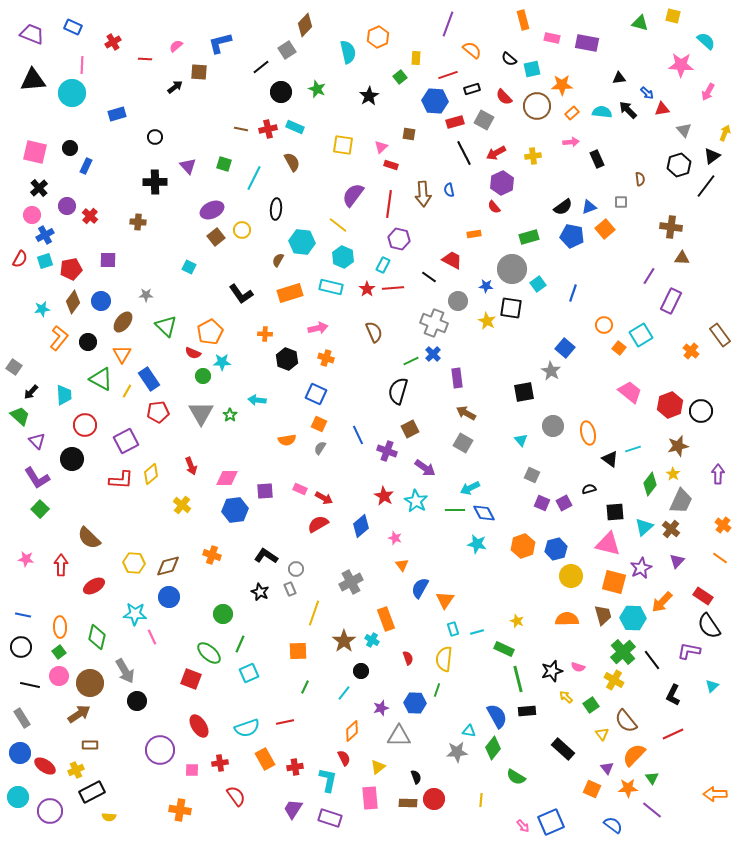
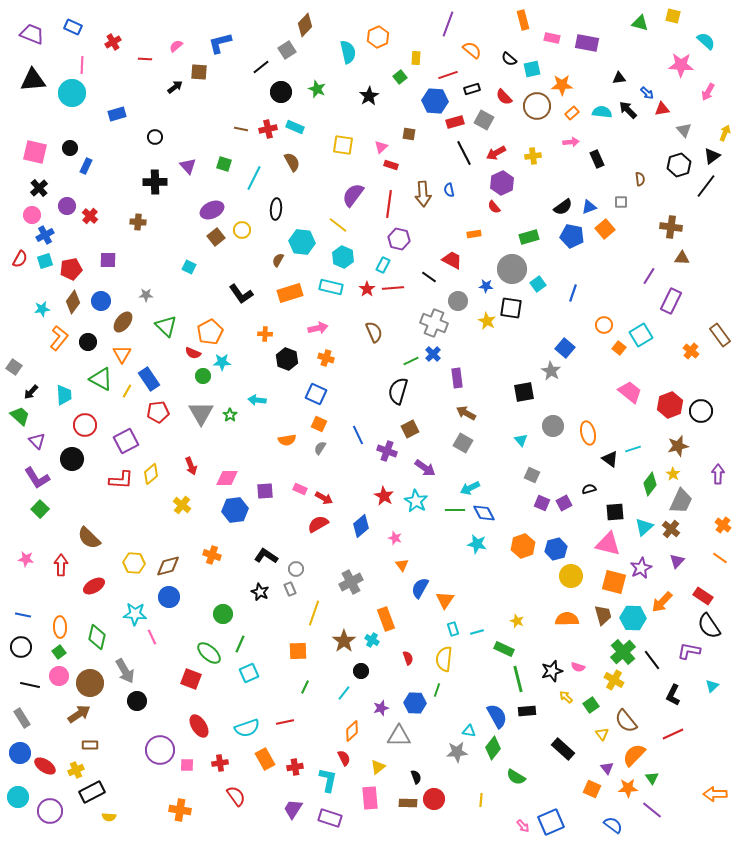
pink square at (192, 770): moved 5 px left, 5 px up
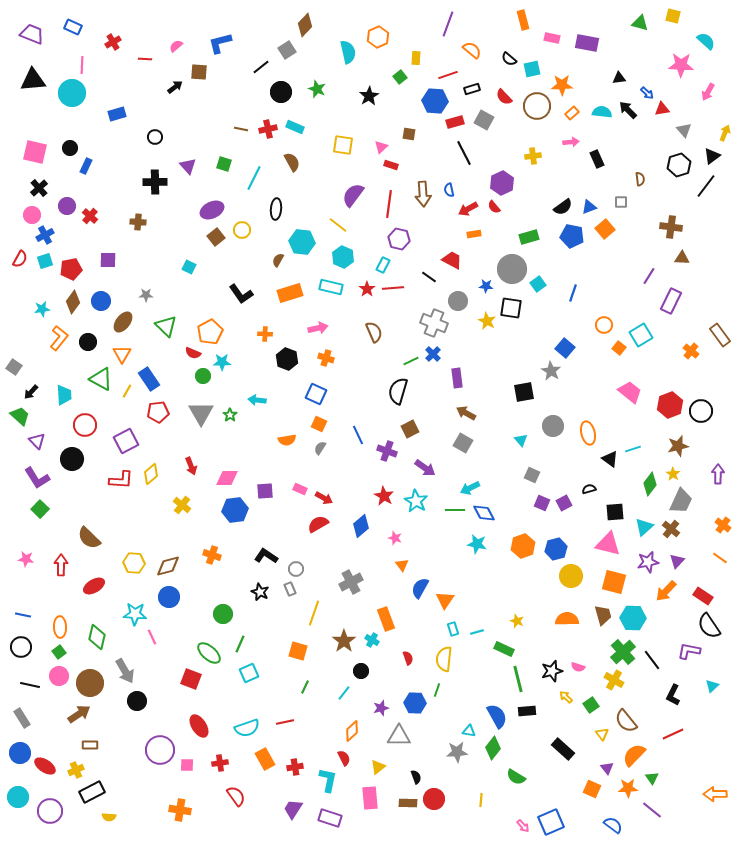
red arrow at (496, 153): moved 28 px left, 56 px down
purple star at (641, 568): moved 7 px right, 6 px up; rotated 15 degrees clockwise
orange arrow at (662, 602): moved 4 px right, 11 px up
orange square at (298, 651): rotated 18 degrees clockwise
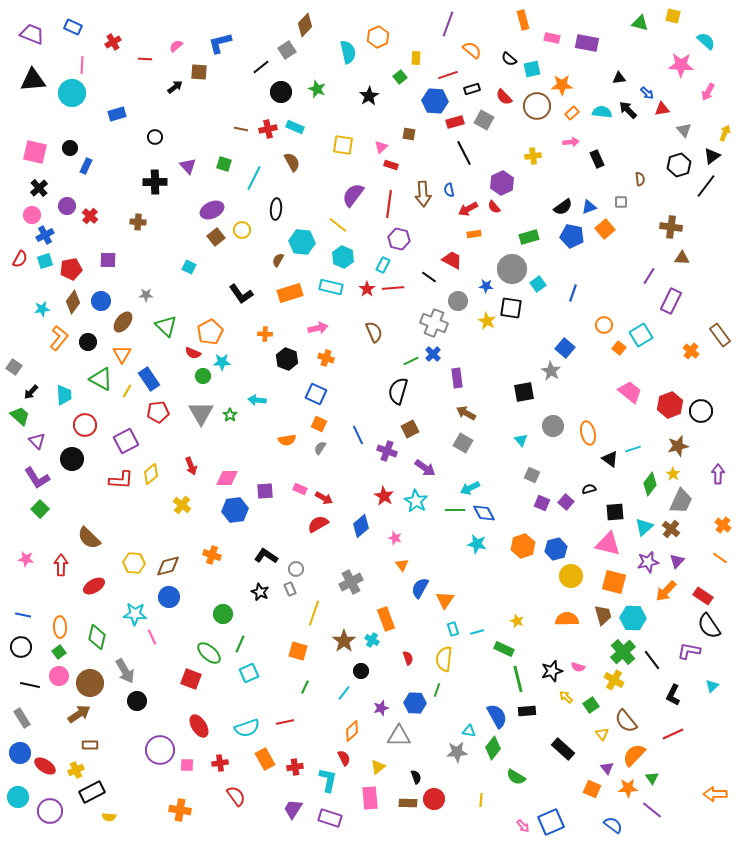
purple square at (564, 503): moved 2 px right, 1 px up; rotated 21 degrees counterclockwise
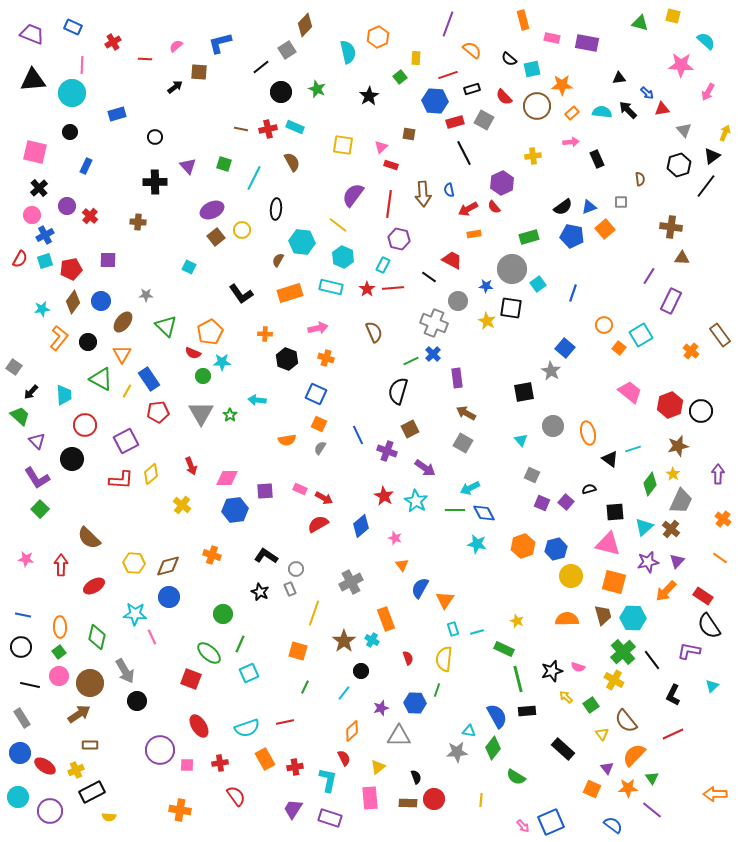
black circle at (70, 148): moved 16 px up
orange cross at (723, 525): moved 6 px up
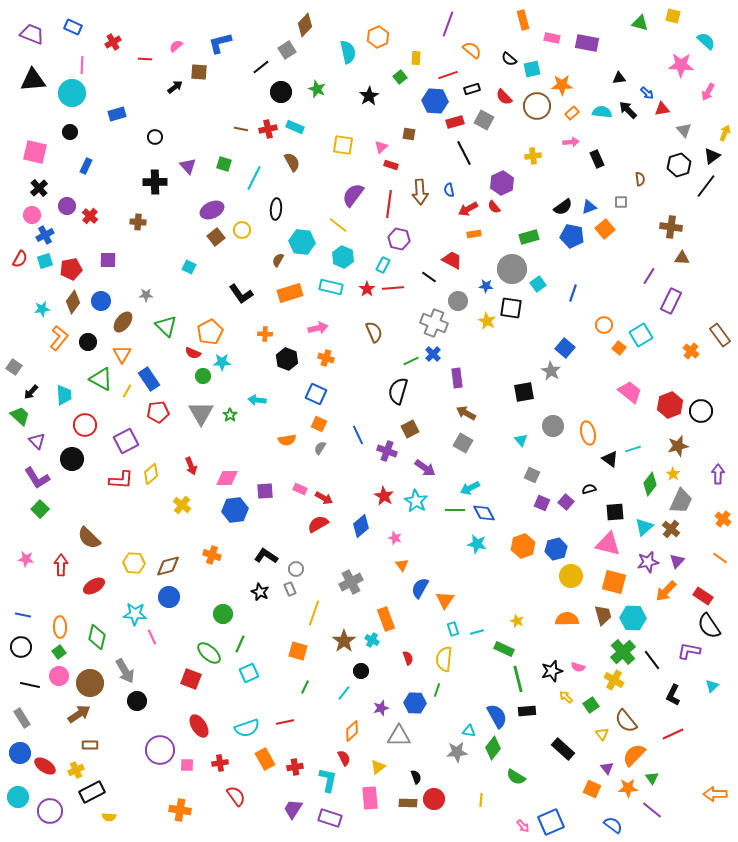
brown arrow at (423, 194): moved 3 px left, 2 px up
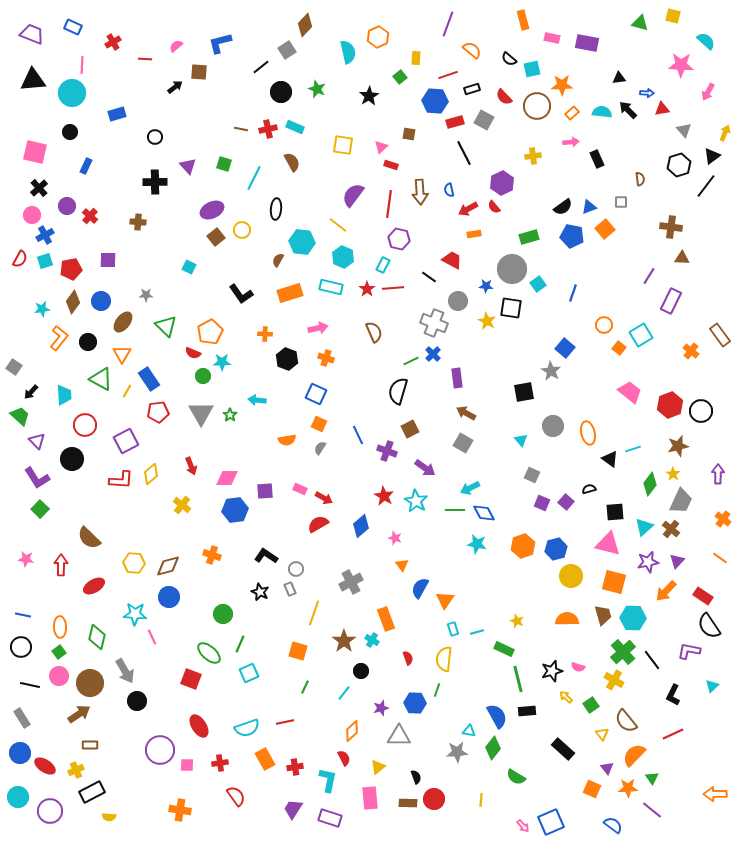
blue arrow at (647, 93): rotated 40 degrees counterclockwise
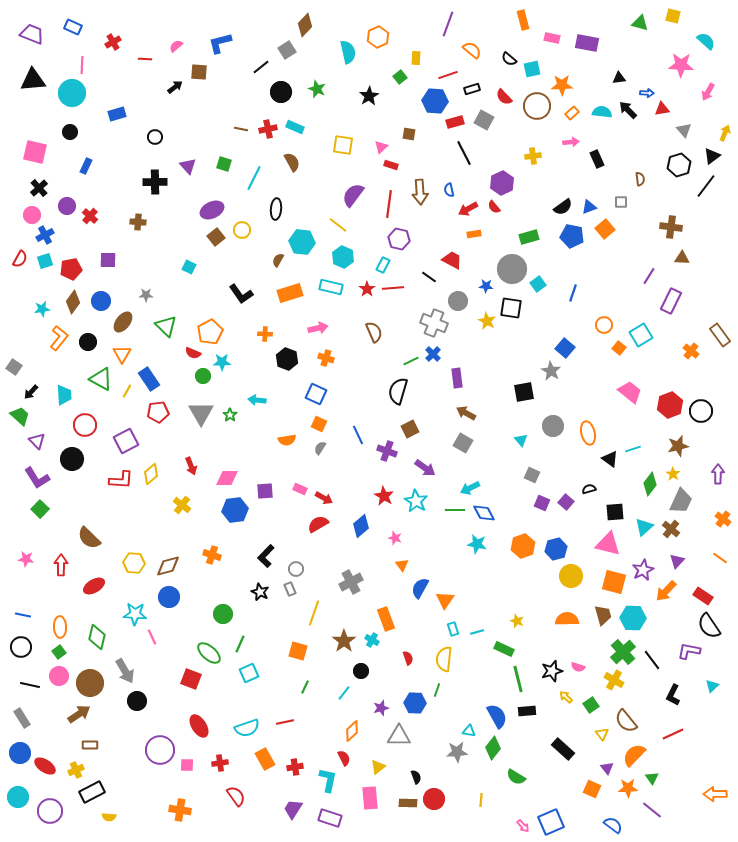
black L-shape at (266, 556): rotated 80 degrees counterclockwise
purple star at (648, 562): moved 5 px left, 8 px down; rotated 15 degrees counterclockwise
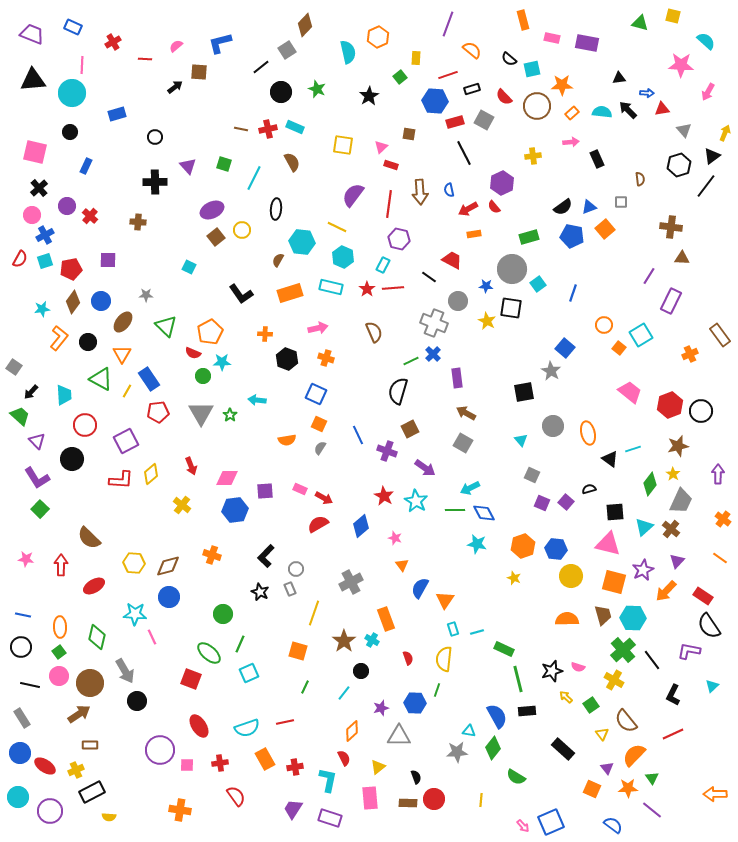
yellow line at (338, 225): moved 1 px left, 2 px down; rotated 12 degrees counterclockwise
orange cross at (691, 351): moved 1 px left, 3 px down; rotated 28 degrees clockwise
blue hexagon at (556, 549): rotated 20 degrees clockwise
yellow star at (517, 621): moved 3 px left, 43 px up
green cross at (623, 652): moved 2 px up
